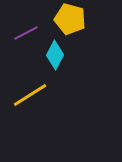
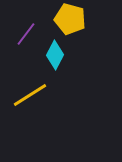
purple line: moved 1 px down; rotated 25 degrees counterclockwise
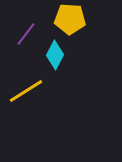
yellow pentagon: rotated 12 degrees counterclockwise
yellow line: moved 4 px left, 4 px up
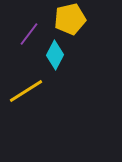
yellow pentagon: rotated 16 degrees counterclockwise
purple line: moved 3 px right
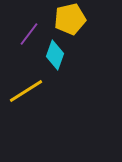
cyan diamond: rotated 8 degrees counterclockwise
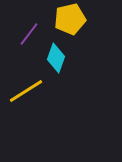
cyan diamond: moved 1 px right, 3 px down
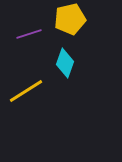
purple line: rotated 35 degrees clockwise
cyan diamond: moved 9 px right, 5 px down
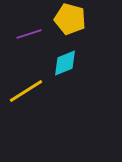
yellow pentagon: rotated 28 degrees clockwise
cyan diamond: rotated 48 degrees clockwise
